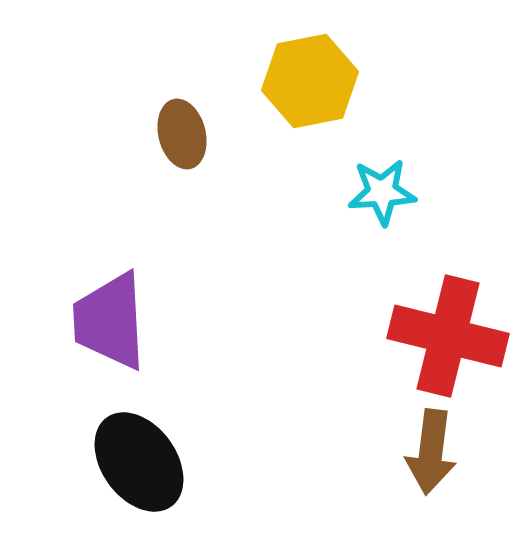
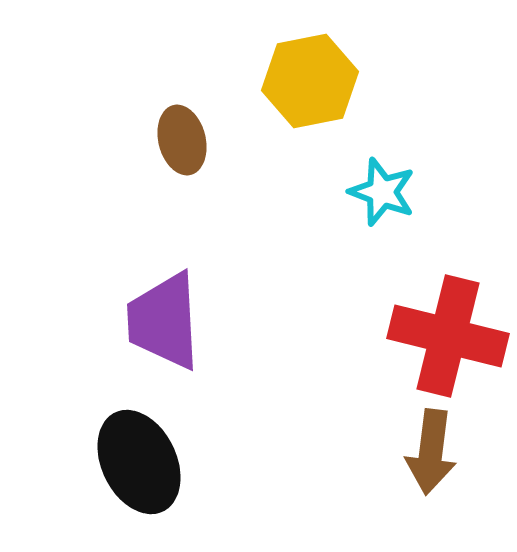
brown ellipse: moved 6 px down
cyan star: rotated 24 degrees clockwise
purple trapezoid: moved 54 px right
black ellipse: rotated 10 degrees clockwise
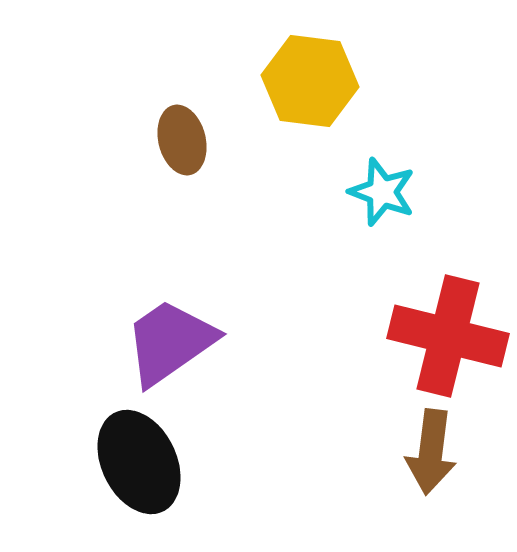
yellow hexagon: rotated 18 degrees clockwise
purple trapezoid: moved 6 px right, 21 px down; rotated 58 degrees clockwise
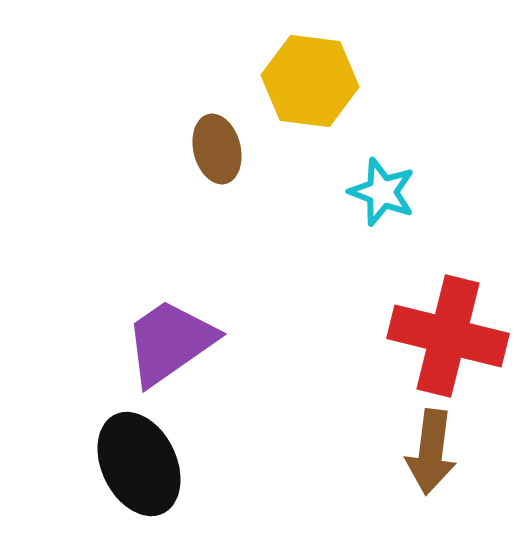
brown ellipse: moved 35 px right, 9 px down
black ellipse: moved 2 px down
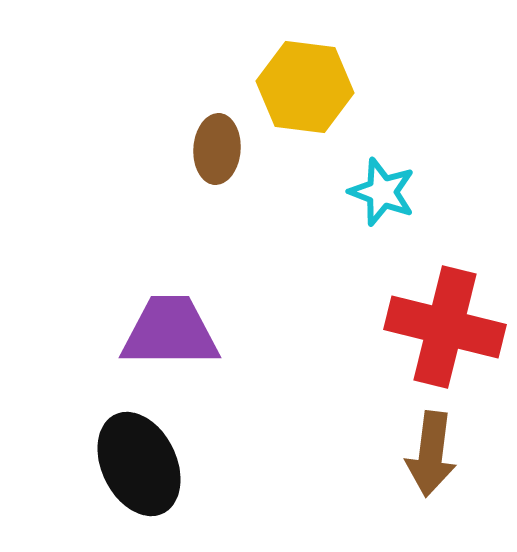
yellow hexagon: moved 5 px left, 6 px down
brown ellipse: rotated 18 degrees clockwise
red cross: moved 3 px left, 9 px up
purple trapezoid: moved 10 px up; rotated 35 degrees clockwise
brown arrow: moved 2 px down
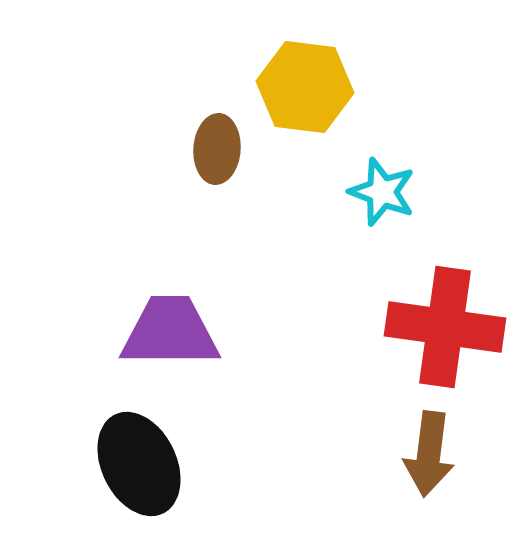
red cross: rotated 6 degrees counterclockwise
brown arrow: moved 2 px left
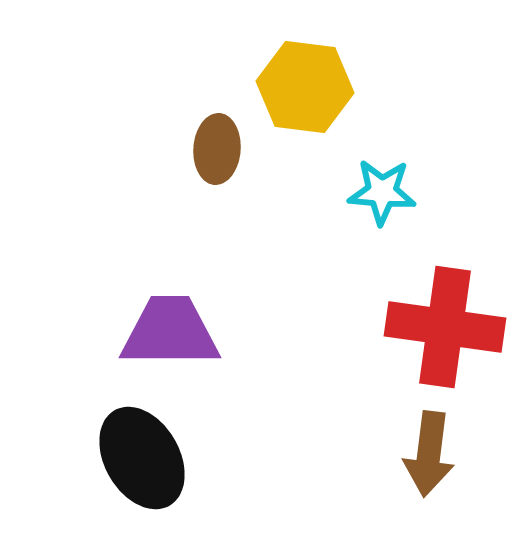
cyan star: rotated 16 degrees counterclockwise
black ellipse: moved 3 px right, 6 px up; rotated 4 degrees counterclockwise
